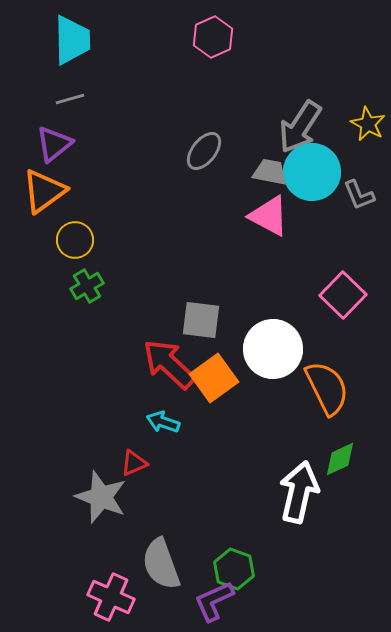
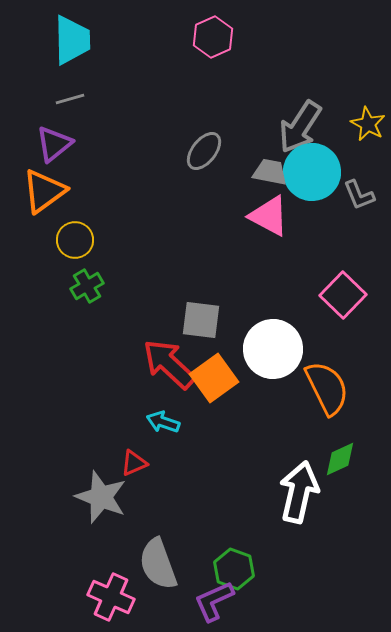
gray semicircle: moved 3 px left
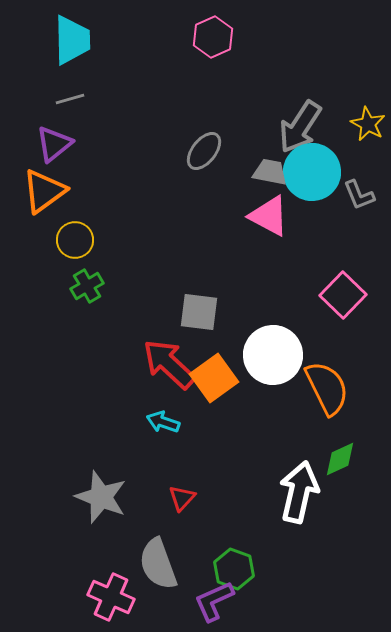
gray square: moved 2 px left, 8 px up
white circle: moved 6 px down
red triangle: moved 48 px right, 35 px down; rotated 24 degrees counterclockwise
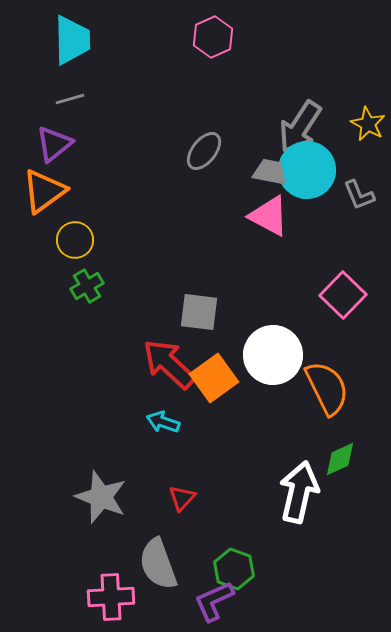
cyan circle: moved 5 px left, 2 px up
pink cross: rotated 27 degrees counterclockwise
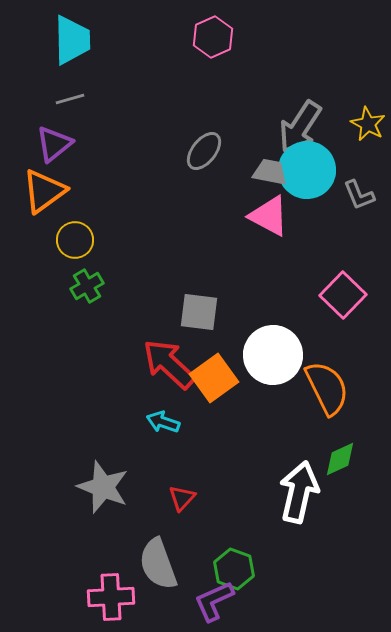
gray star: moved 2 px right, 10 px up
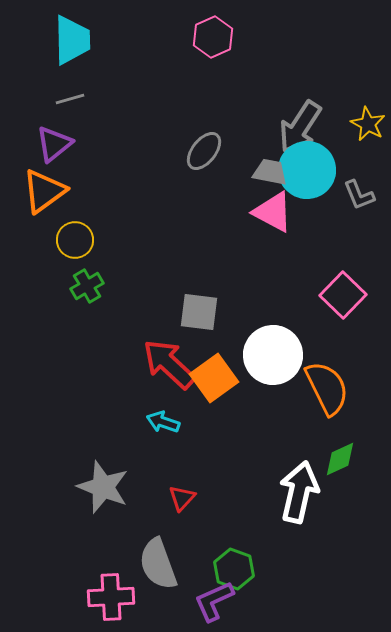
pink triangle: moved 4 px right, 4 px up
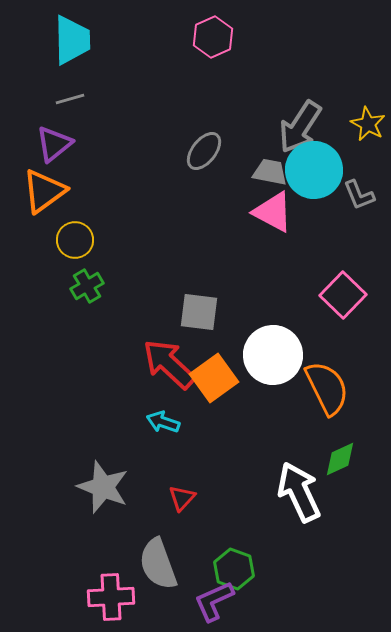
cyan circle: moved 7 px right
white arrow: rotated 38 degrees counterclockwise
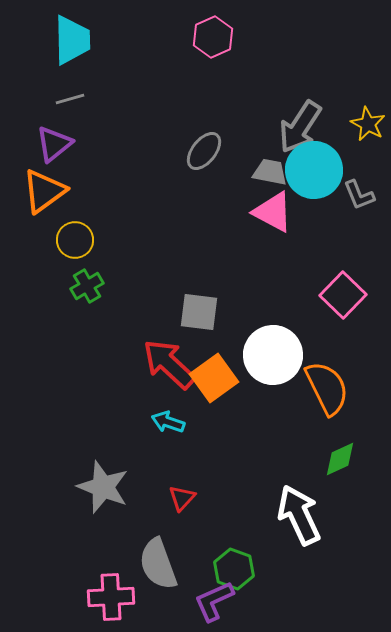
cyan arrow: moved 5 px right
white arrow: moved 23 px down
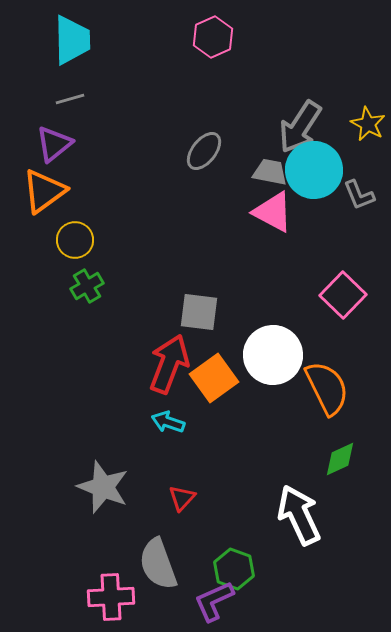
red arrow: rotated 68 degrees clockwise
